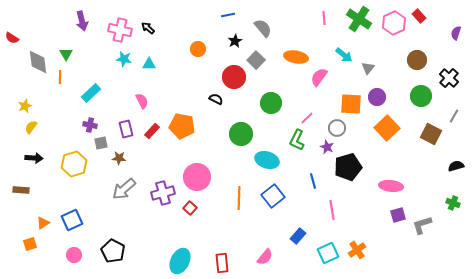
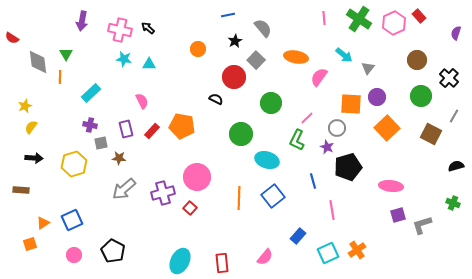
purple arrow at (82, 21): rotated 24 degrees clockwise
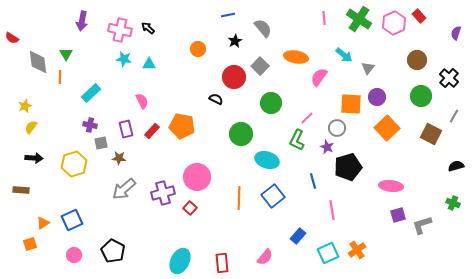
gray square at (256, 60): moved 4 px right, 6 px down
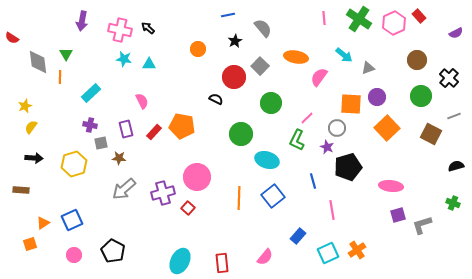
purple semicircle at (456, 33): rotated 136 degrees counterclockwise
gray triangle at (368, 68): rotated 32 degrees clockwise
gray line at (454, 116): rotated 40 degrees clockwise
red rectangle at (152, 131): moved 2 px right, 1 px down
red square at (190, 208): moved 2 px left
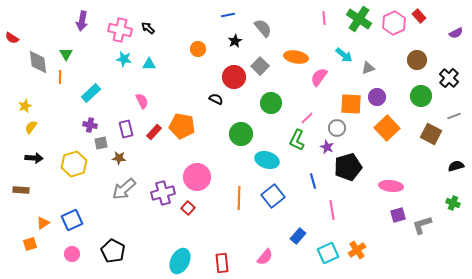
pink circle at (74, 255): moved 2 px left, 1 px up
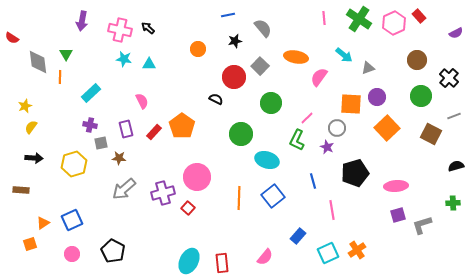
black star at (235, 41): rotated 16 degrees clockwise
orange pentagon at (182, 126): rotated 25 degrees clockwise
black pentagon at (348, 167): moved 7 px right, 6 px down
pink ellipse at (391, 186): moved 5 px right; rotated 10 degrees counterclockwise
green cross at (453, 203): rotated 24 degrees counterclockwise
cyan ellipse at (180, 261): moved 9 px right
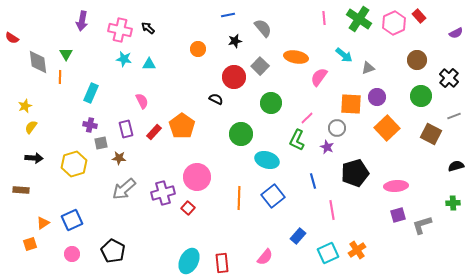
cyan rectangle at (91, 93): rotated 24 degrees counterclockwise
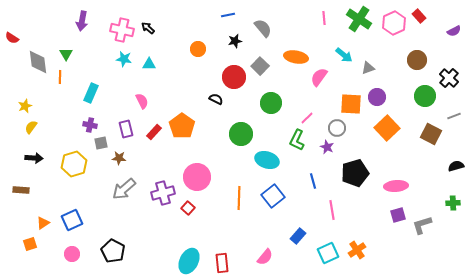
pink cross at (120, 30): moved 2 px right
purple semicircle at (456, 33): moved 2 px left, 2 px up
green circle at (421, 96): moved 4 px right
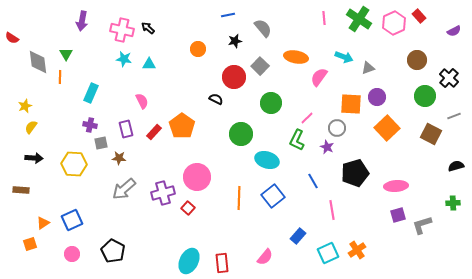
cyan arrow at (344, 55): moved 2 px down; rotated 18 degrees counterclockwise
yellow hexagon at (74, 164): rotated 20 degrees clockwise
blue line at (313, 181): rotated 14 degrees counterclockwise
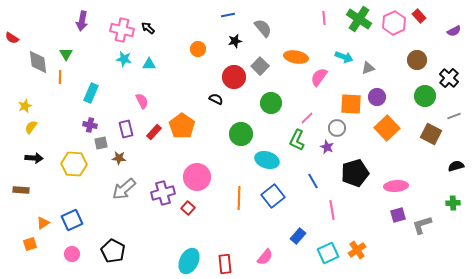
red rectangle at (222, 263): moved 3 px right, 1 px down
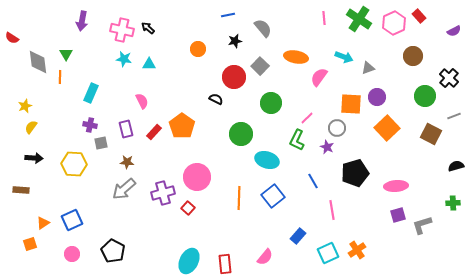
brown circle at (417, 60): moved 4 px left, 4 px up
brown star at (119, 158): moved 8 px right, 4 px down
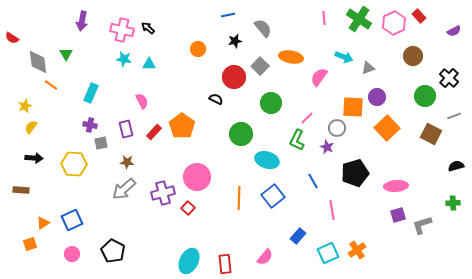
orange ellipse at (296, 57): moved 5 px left
orange line at (60, 77): moved 9 px left, 8 px down; rotated 56 degrees counterclockwise
orange square at (351, 104): moved 2 px right, 3 px down
